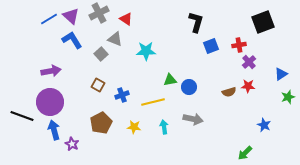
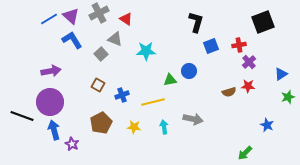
blue circle: moved 16 px up
blue star: moved 3 px right
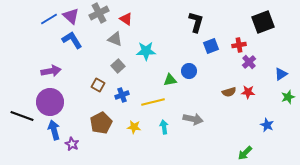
gray square: moved 17 px right, 12 px down
red star: moved 6 px down
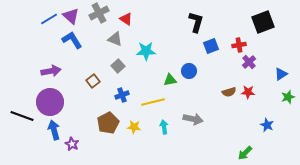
brown square: moved 5 px left, 4 px up; rotated 24 degrees clockwise
brown pentagon: moved 7 px right
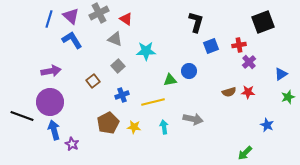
blue line: rotated 42 degrees counterclockwise
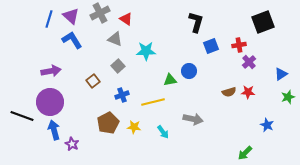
gray cross: moved 1 px right
cyan arrow: moved 1 px left, 5 px down; rotated 152 degrees clockwise
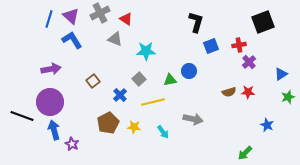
gray square: moved 21 px right, 13 px down
purple arrow: moved 2 px up
blue cross: moved 2 px left; rotated 24 degrees counterclockwise
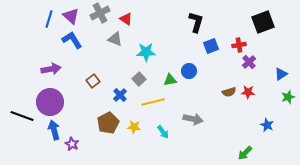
cyan star: moved 1 px down
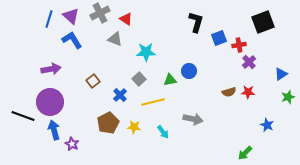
blue square: moved 8 px right, 8 px up
black line: moved 1 px right
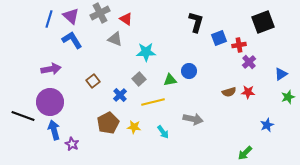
blue star: rotated 24 degrees clockwise
